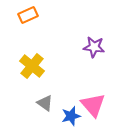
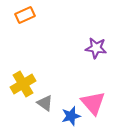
orange rectangle: moved 3 px left
purple star: moved 2 px right, 1 px down
yellow cross: moved 9 px left, 18 px down; rotated 20 degrees clockwise
pink triangle: moved 2 px up
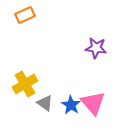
yellow cross: moved 2 px right
blue star: moved 11 px up; rotated 24 degrees counterclockwise
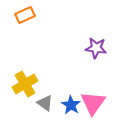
pink triangle: rotated 16 degrees clockwise
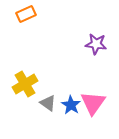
orange rectangle: moved 1 px right, 1 px up
purple star: moved 4 px up
gray triangle: moved 3 px right
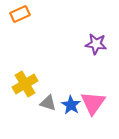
orange rectangle: moved 6 px left
gray triangle: rotated 18 degrees counterclockwise
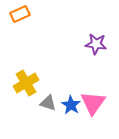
yellow cross: moved 1 px right, 1 px up
